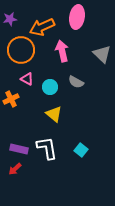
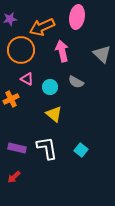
purple rectangle: moved 2 px left, 1 px up
red arrow: moved 1 px left, 8 px down
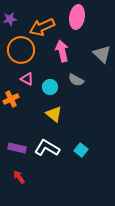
gray semicircle: moved 2 px up
white L-shape: rotated 50 degrees counterclockwise
red arrow: moved 5 px right; rotated 96 degrees clockwise
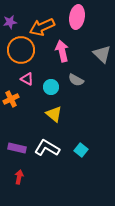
purple star: moved 3 px down
cyan circle: moved 1 px right
red arrow: rotated 48 degrees clockwise
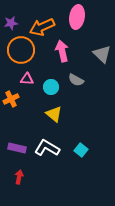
purple star: moved 1 px right, 1 px down
pink triangle: rotated 24 degrees counterclockwise
